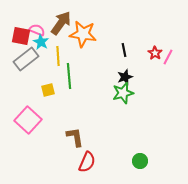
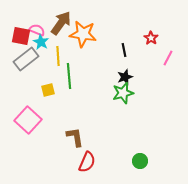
red star: moved 4 px left, 15 px up
pink line: moved 1 px down
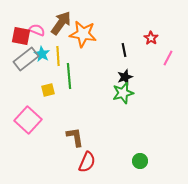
cyan star: moved 1 px right, 12 px down
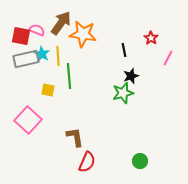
gray rectangle: rotated 25 degrees clockwise
black star: moved 6 px right, 1 px up
yellow square: rotated 24 degrees clockwise
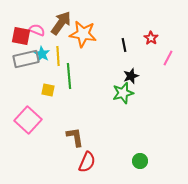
black line: moved 5 px up
